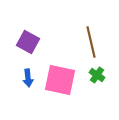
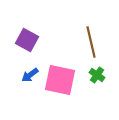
purple square: moved 1 px left, 2 px up
blue arrow: moved 2 px right, 3 px up; rotated 60 degrees clockwise
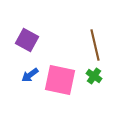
brown line: moved 4 px right, 3 px down
green cross: moved 3 px left, 1 px down
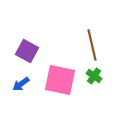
purple square: moved 11 px down
brown line: moved 3 px left
blue arrow: moved 9 px left, 9 px down
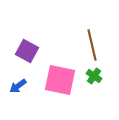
blue arrow: moved 3 px left, 2 px down
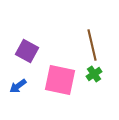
green cross: moved 2 px up; rotated 21 degrees clockwise
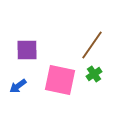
brown line: rotated 48 degrees clockwise
purple square: moved 1 px up; rotated 30 degrees counterclockwise
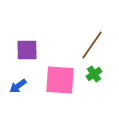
pink square: rotated 8 degrees counterclockwise
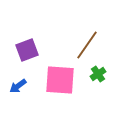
brown line: moved 5 px left
purple square: rotated 20 degrees counterclockwise
green cross: moved 4 px right
